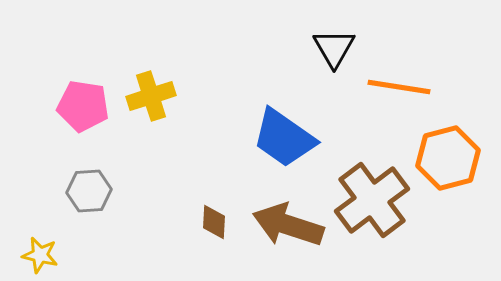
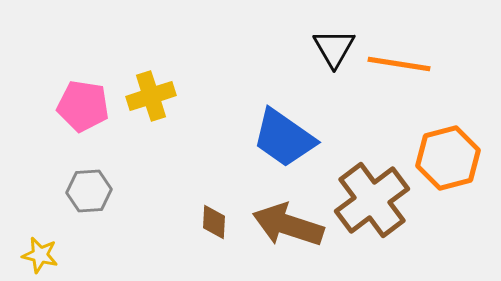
orange line: moved 23 px up
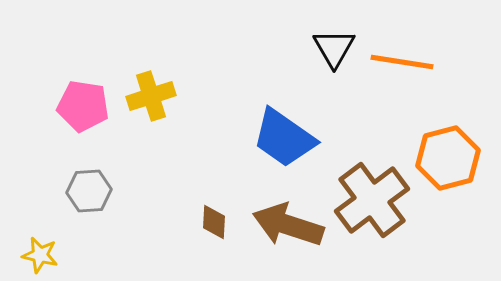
orange line: moved 3 px right, 2 px up
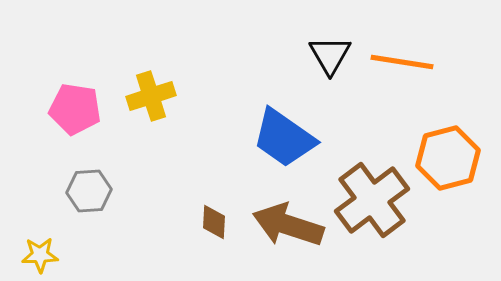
black triangle: moved 4 px left, 7 px down
pink pentagon: moved 8 px left, 3 px down
yellow star: rotated 15 degrees counterclockwise
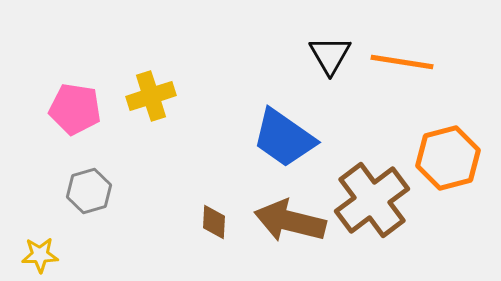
gray hexagon: rotated 12 degrees counterclockwise
brown arrow: moved 2 px right, 4 px up; rotated 4 degrees counterclockwise
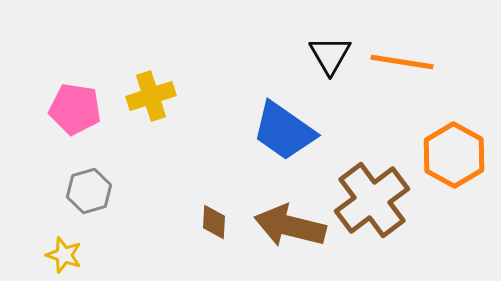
blue trapezoid: moved 7 px up
orange hexagon: moved 6 px right, 3 px up; rotated 16 degrees counterclockwise
brown arrow: moved 5 px down
yellow star: moved 24 px right; rotated 21 degrees clockwise
